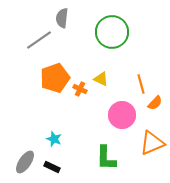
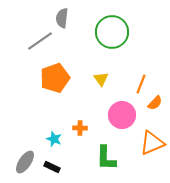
gray line: moved 1 px right, 1 px down
yellow triangle: rotated 28 degrees clockwise
orange line: rotated 36 degrees clockwise
orange cross: moved 39 px down; rotated 24 degrees counterclockwise
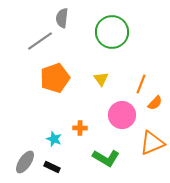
green L-shape: rotated 60 degrees counterclockwise
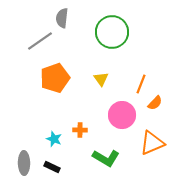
orange cross: moved 2 px down
gray ellipse: moved 1 px left, 1 px down; rotated 35 degrees counterclockwise
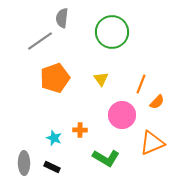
orange semicircle: moved 2 px right, 1 px up
cyan star: moved 1 px up
